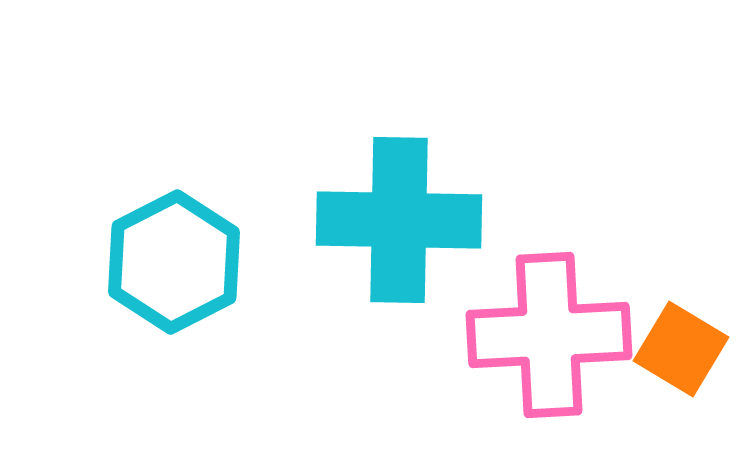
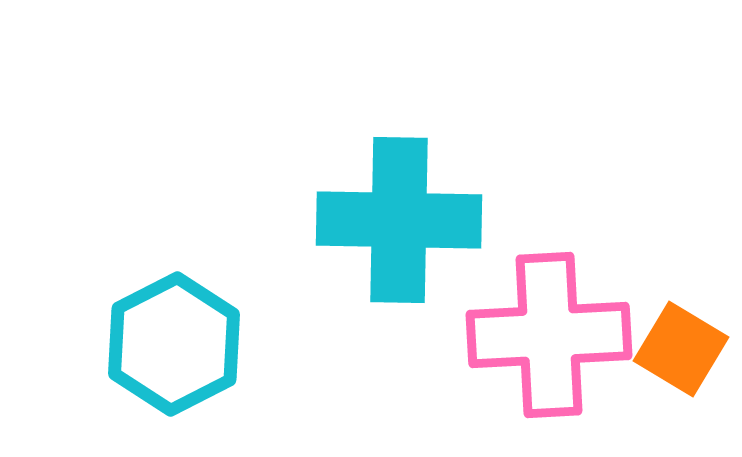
cyan hexagon: moved 82 px down
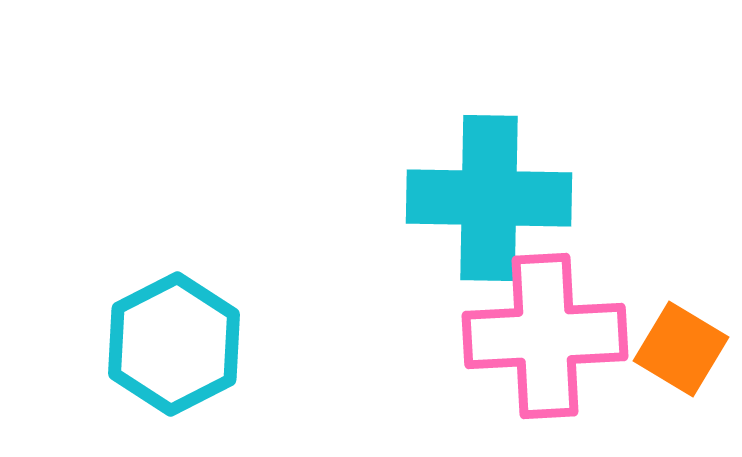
cyan cross: moved 90 px right, 22 px up
pink cross: moved 4 px left, 1 px down
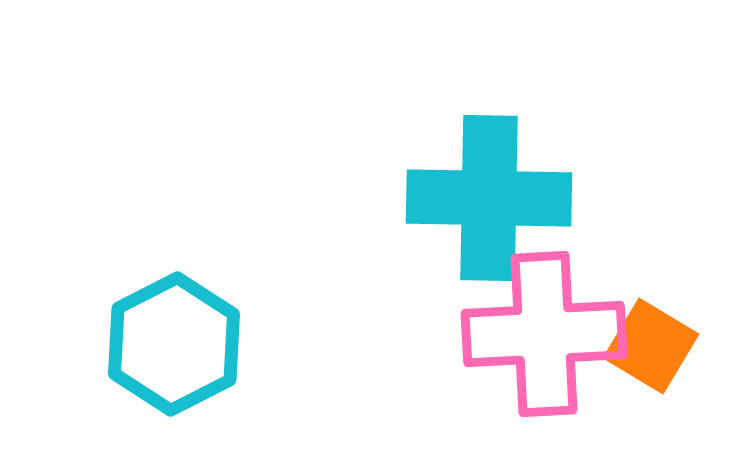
pink cross: moved 1 px left, 2 px up
orange square: moved 30 px left, 3 px up
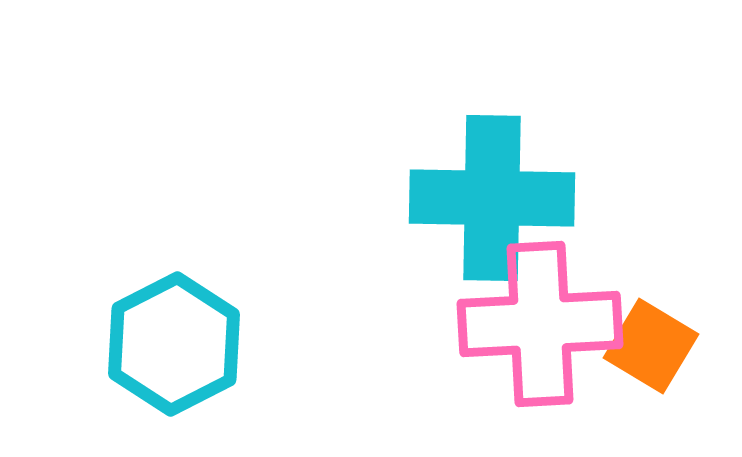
cyan cross: moved 3 px right
pink cross: moved 4 px left, 10 px up
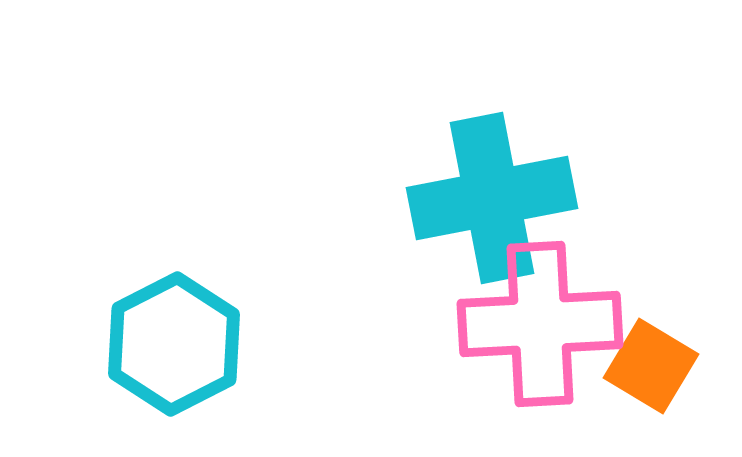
cyan cross: rotated 12 degrees counterclockwise
orange square: moved 20 px down
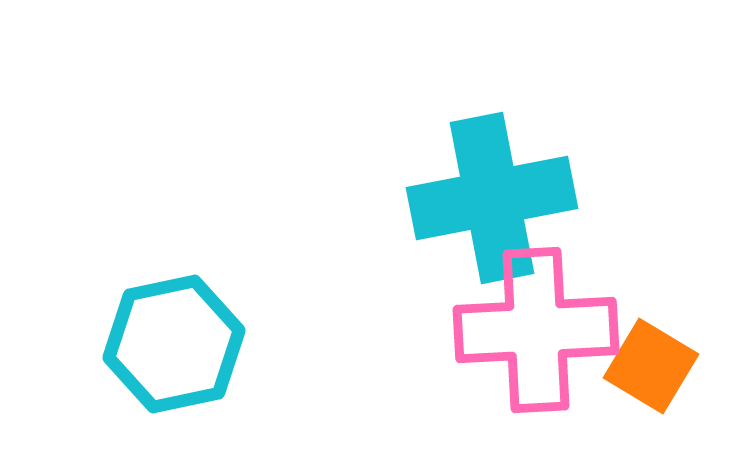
pink cross: moved 4 px left, 6 px down
cyan hexagon: rotated 15 degrees clockwise
